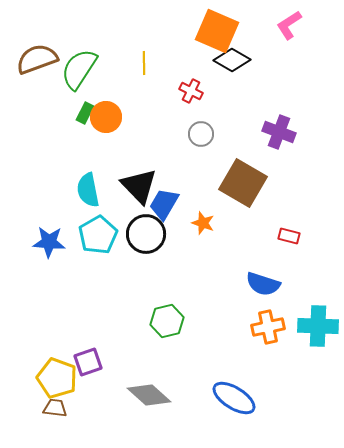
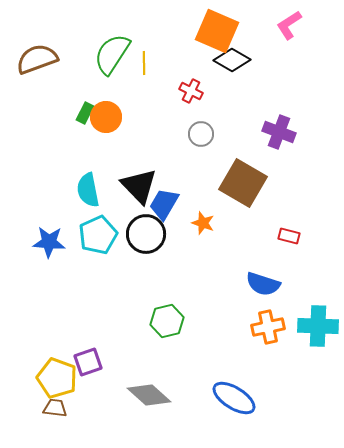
green semicircle: moved 33 px right, 15 px up
cyan pentagon: rotated 6 degrees clockwise
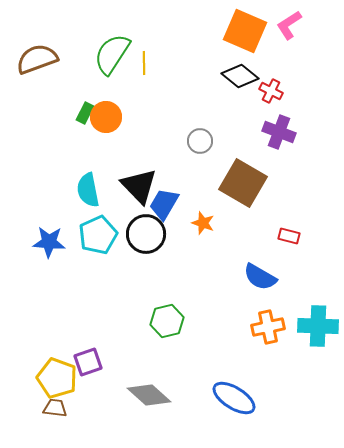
orange square: moved 28 px right
black diamond: moved 8 px right, 16 px down; rotated 9 degrees clockwise
red cross: moved 80 px right
gray circle: moved 1 px left, 7 px down
blue semicircle: moved 3 px left, 7 px up; rotated 12 degrees clockwise
